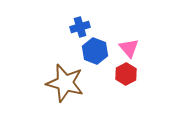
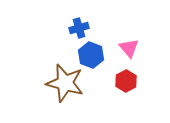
blue cross: moved 1 px left, 1 px down
blue hexagon: moved 4 px left, 4 px down
red hexagon: moved 7 px down
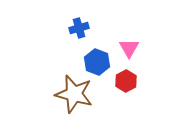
pink triangle: rotated 10 degrees clockwise
blue hexagon: moved 6 px right, 7 px down
brown star: moved 9 px right, 11 px down
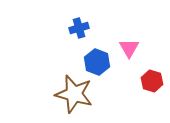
red hexagon: moved 26 px right; rotated 15 degrees counterclockwise
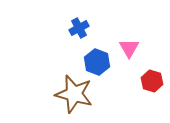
blue cross: rotated 12 degrees counterclockwise
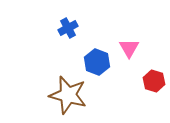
blue cross: moved 11 px left
red hexagon: moved 2 px right
brown star: moved 6 px left, 1 px down
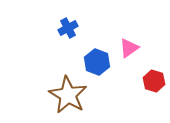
pink triangle: rotated 25 degrees clockwise
brown star: rotated 15 degrees clockwise
